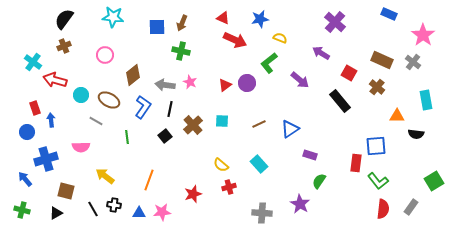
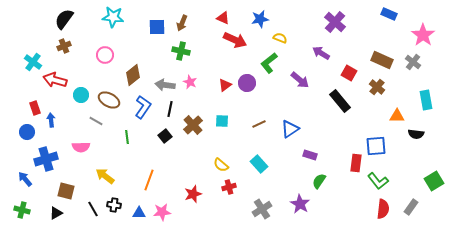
gray cross at (262, 213): moved 4 px up; rotated 36 degrees counterclockwise
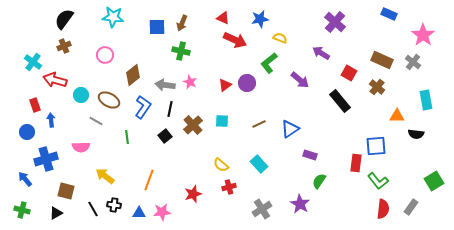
red rectangle at (35, 108): moved 3 px up
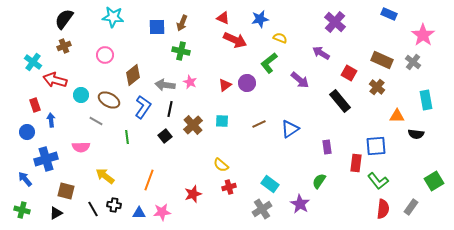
purple rectangle at (310, 155): moved 17 px right, 8 px up; rotated 64 degrees clockwise
cyan rectangle at (259, 164): moved 11 px right, 20 px down; rotated 12 degrees counterclockwise
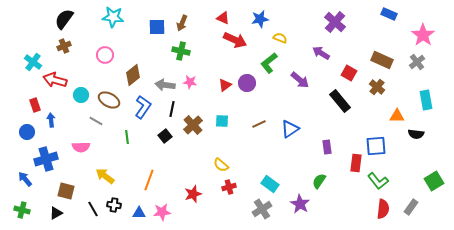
gray cross at (413, 62): moved 4 px right; rotated 14 degrees clockwise
pink star at (190, 82): rotated 16 degrees counterclockwise
black line at (170, 109): moved 2 px right
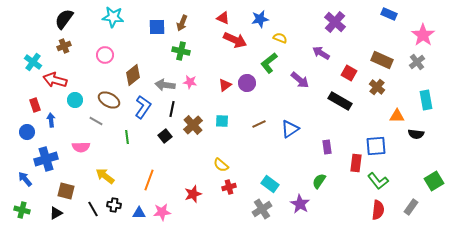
cyan circle at (81, 95): moved 6 px left, 5 px down
black rectangle at (340, 101): rotated 20 degrees counterclockwise
red semicircle at (383, 209): moved 5 px left, 1 px down
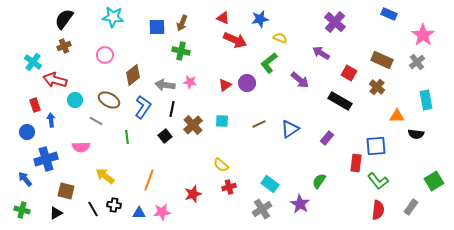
purple rectangle at (327, 147): moved 9 px up; rotated 48 degrees clockwise
